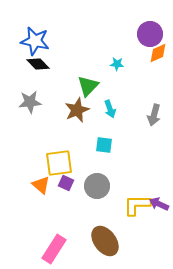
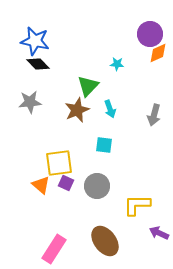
purple arrow: moved 29 px down
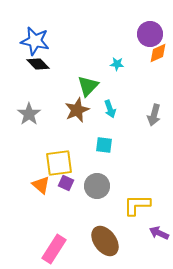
gray star: moved 1 px left, 12 px down; rotated 30 degrees counterclockwise
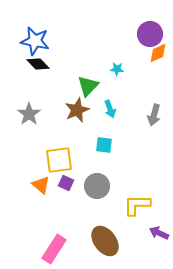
cyan star: moved 5 px down
yellow square: moved 3 px up
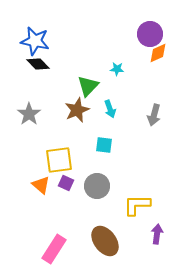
purple arrow: moved 2 px left, 1 px down; rotated 72 degrees clockwise
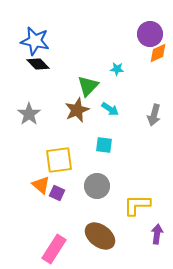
cyan arrow: rotated 36 degrees counterclockwise
purple square: moved 9 px left, 10 px down
brown ellipse: moved 5 px left, 5 px up; rotated 16 degrees counterclockwise
